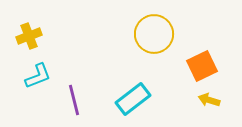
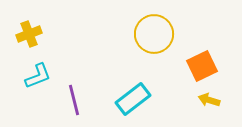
yellow cross: moved 2 px up
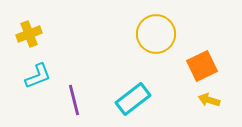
yellow circle: moved 2 px right
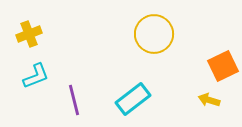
yellow circle: moved 2 px left
orange square: moved 21 px right
cyan L-shape: moved 2 px left
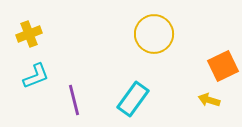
cyan rectangle: rotated 16 degrees counterclockwise
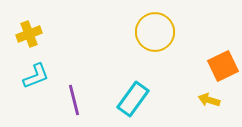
yellow circle: moved 1 px right, 2 px up
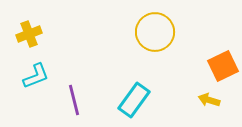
cyan rectangle: moved 1 px right, 1 px down
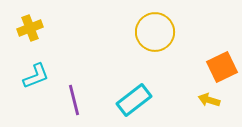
yellow cross: moved 1 px right, 6 px up
orange square: moved 1 px left, 1 px down
cyan rectangle: rotated 16 degrees clockwise
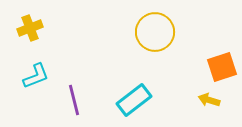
orange square: rotated 8 degrees clockwise
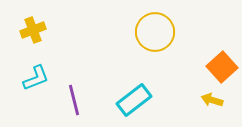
yellow cross: moved 3 px right, 2 px down
orange square: rotated 24 degrees counterclockwise
cyan L-shape: moved 2 px down
yellow arrow: moved 3 px right
